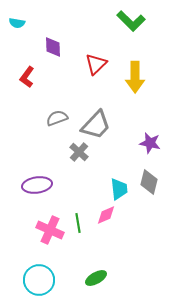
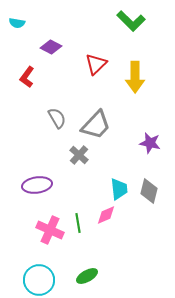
purple diamond: moved 2 px left; rotated 60 degrees counterclockwise
gray semicircle: rotated 80 degrees clockwise
gray cross: moved 3 px down
gray diamond: moved 9 px down
green ellipse: moved 9 px left, 2 px up
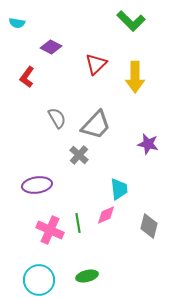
purple star: moved 2 px left, 1 px down
gray diamond: moved 35 px down
green ellipse: rotated 15 degrees clockwise
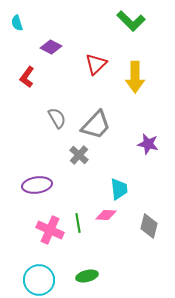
cyan semicircle: rotated 63 degrees clockwise
pink diamond: rotated 25 degrees clockwise
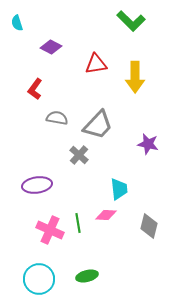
red triangle: rotated 35 degrees clockwise
red L-shape: moved 8 px right, 12 px down
gray semicircle: rotated 50 degrees counterclockwise
gray trapezoid: moved 2 px right
cyan circle: moved 1 px up
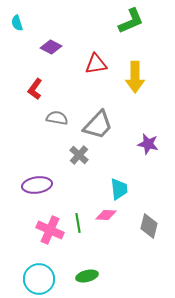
green L-shape: rotated 68 degrees counterclockwise
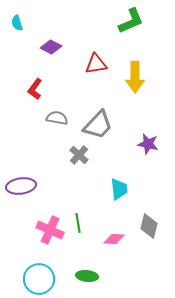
purple ellipse: moved 16 px left, 1 px down
pink diamond: moved 8 px right, 24 px down
green ellipse: rotated 20 degrees clockwise
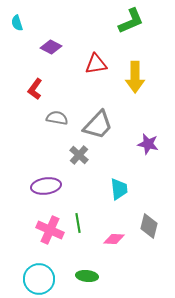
purple ellipse: moved 25 px right
